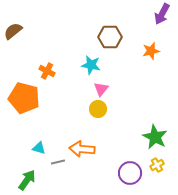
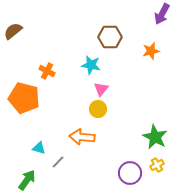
orange arrow: moved 12 px up
gray line: rotated 32 degrees counterclockwise
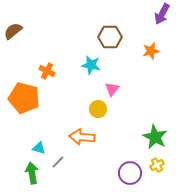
pink triangle: moved 11 px right
green arrow: moved 5 px right, 7 px up; rotated 45 degrees counterclockwise
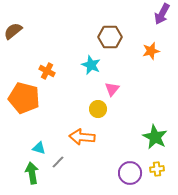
cyan star: rotated 12 degrees clockwise
yellow cross: moved 4 px down; rotated 24 degrees clockwise
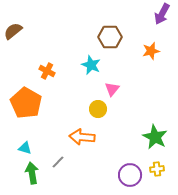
orange pentagon: moved 2 px right, 5 px down; rotated 16 degrees clockwise
cyan triangle: moved 14 px left
purple circle: moved 2 px down
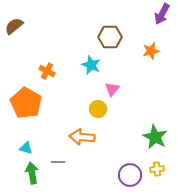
brown semicircle: moved 1 px right, 5 px up
cyan triangle: moved 1 px right
gray line: rotated 48 degrees clockwise
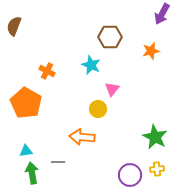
brown semicircle: rotated 30 degrees counterclockwise
cyan triangle: moved 3 px down; rotated 24 degrees counterclockwise
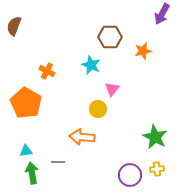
orange star: moved 8 px left
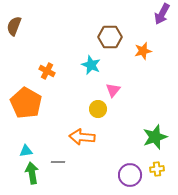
pink triangle: moved 1 px right, 1 px down
green star: rotated 25 degrees clockwise
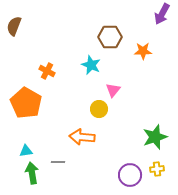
orange star: rotated 12 degrees clockwise
yellow circle: moved 1 px right
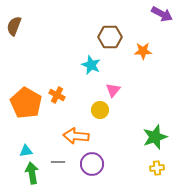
purple arrow: rotated 90 degrees counterclockwise
orange cross: moved 10 px right, 24 px down
yellow circle: moved 1 px right, 1 px down
orange arrow: moved 6 px left, 1 px up
yellow cross: moved 1 px up
purple circle: moved 38 px left, 11 px up
